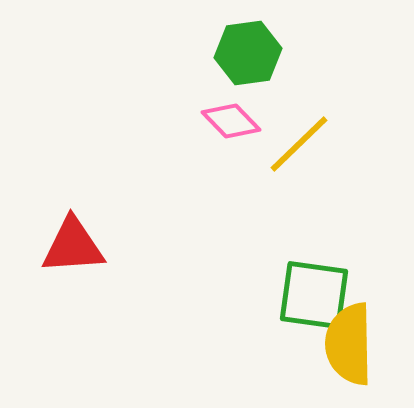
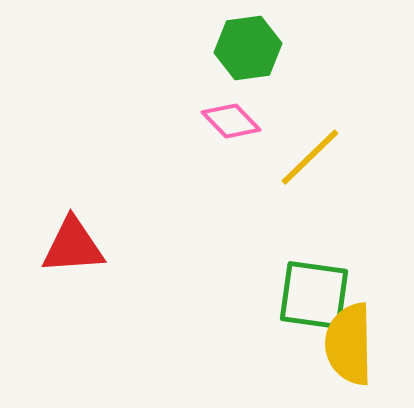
green hexagon: moved 5 px up
yellow line: moved 11 px right, 13 px down
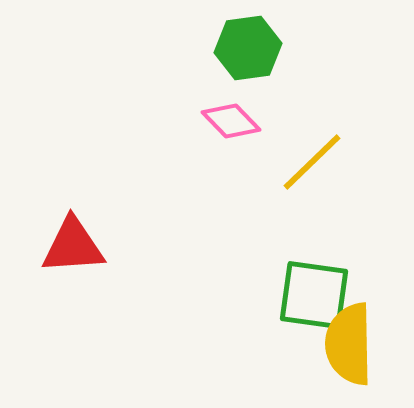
yellow line: moved 2 px right, 5 px down
